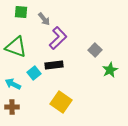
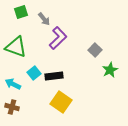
green square: rotated 24 degrees counterclockwise
black rectangle: moved 11 px down
brown cross: rotated 16 degrees clockwise
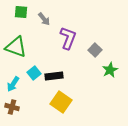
green square: rotated 24 degrees clockwise
purple L-shape: moved 10 px right; rotated 25 degrees counterclockwise
cyan arrow: rotated 84 degrees counterclockwise
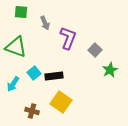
gray arrow: moved 1 px right, 4 px down; rotated 16 degrees clockwise
brown cross: moved 20 px right, 4 px down
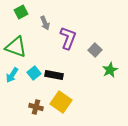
green square: rotated 32 degrees counterclockwise
black rectangle: moved 1 px up; rotated 18 degrees clockwise
cyan arrow: moved 1 px left, 9 px up
brown cross: moved 4 px right, 4 px up
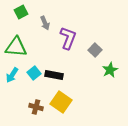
green triangle: rotated 15 degrees counterclockwise
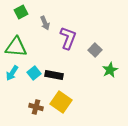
cyan arrow: moved 2 px up
